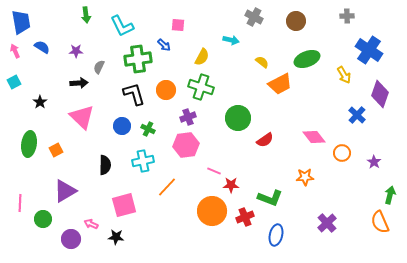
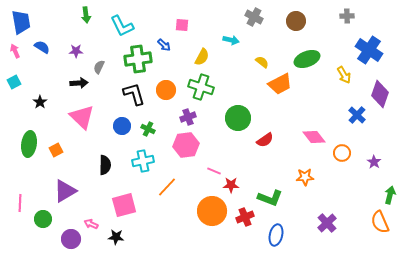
pink square at (178, 25): moved 4 px right
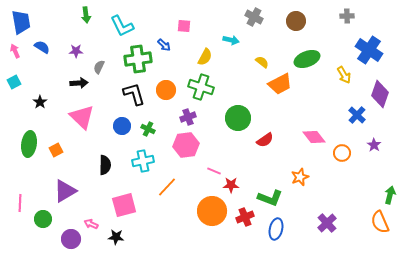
pink square at (182, 25): moved 2 px right, 1 px down
yellow semicircle at (202, 57): moved 3 px right
purple star at (374, 162): moved 17 px up
orange star at (305, 177): moved 5 px left; rotated 18 degrees counterclockwise
blue ellipse at (276, 235): moved 6 px up
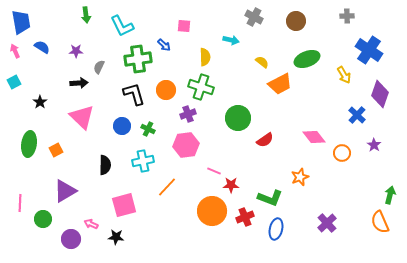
yellow semicircle at (205, 57): rotated 30 degrees counterclockwise
purple cross at (188, 117): moved 3 px up
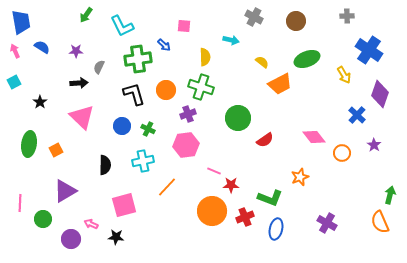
green arrow at (86, 15): rotated 42 degrees clockwise
purple cross at (327, 223): rotated 18 degrees counterclockwise
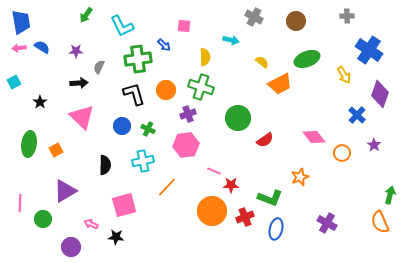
pink arrow at (15, 51): moved 4 px right, 3 px up; rotated 72 degrees counterclockwise
purple circle at (71, 239): moved 8 px down
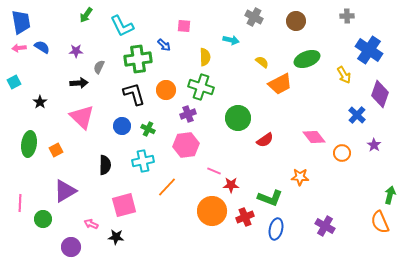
orange star at (300, 177): rotated 24 degrees clockwise
purple cross at (327, 223): moved 2 px left, 3 px down
